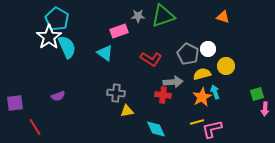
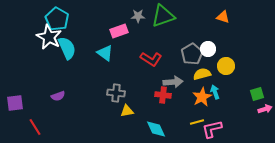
white star: rotated 10 degrees counterclockwise
cyan semicircle: moved 1 px down
gray pentagon: moved 4 px right; rotated 15 degrees clockwise
pink arrow: rotated 112 degrees counterclockwise
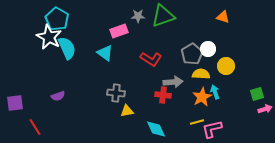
yellow semicircle: moved 1 px left; rotated 18 degrees clockwise
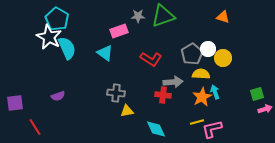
yellow circle: moved 3 px left, 8 px up
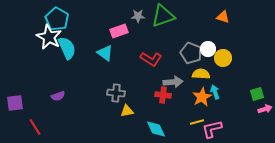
gray pentagon: moved 1 px left, 1 px up; rotated 20 degrees counterclockwise
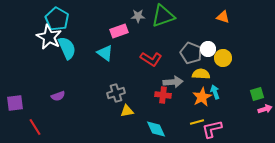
gray cross: rotated 24 degrees counterclockwise
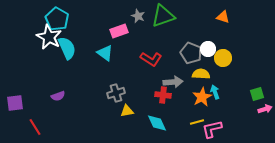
gray star: rotated 24 degrees clockwise
cyan diamond: moved 1 px right, 6 px up
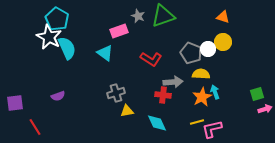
yellow circle: moved 16 px up
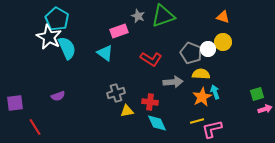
red cross: moved 13 px left, 7 px down
yellow line: moved 1 px up
